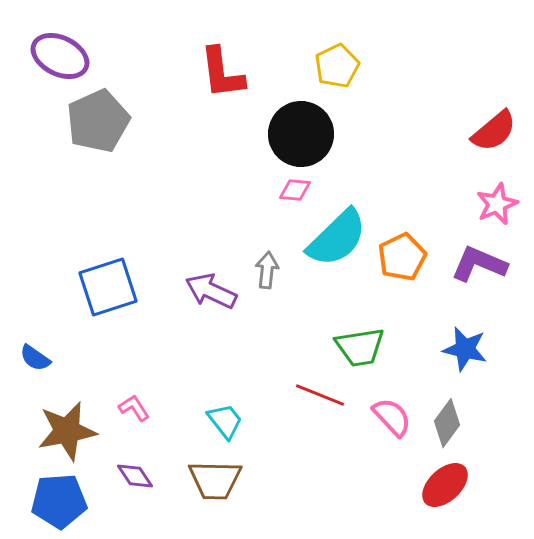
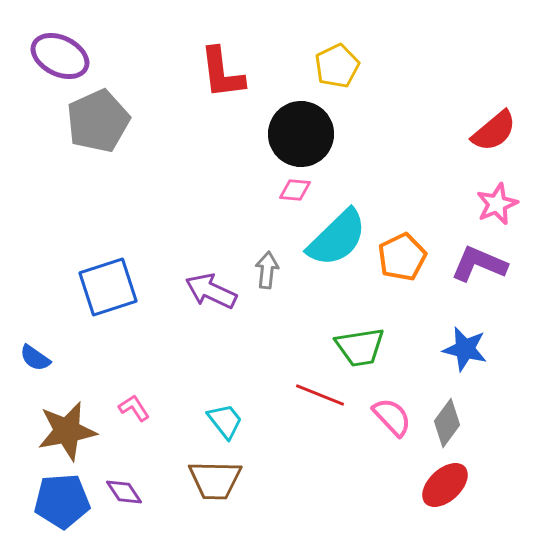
purple diamond: moved 11 px left, 16 px down
blue pentagon: moved 3 px right
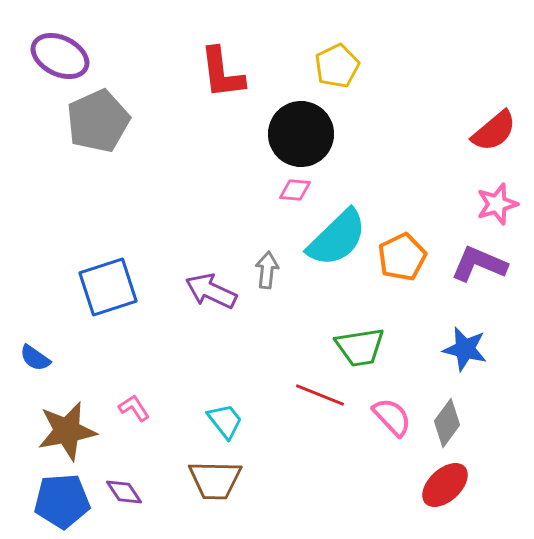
pink star: rotated 6 degrees clockwise
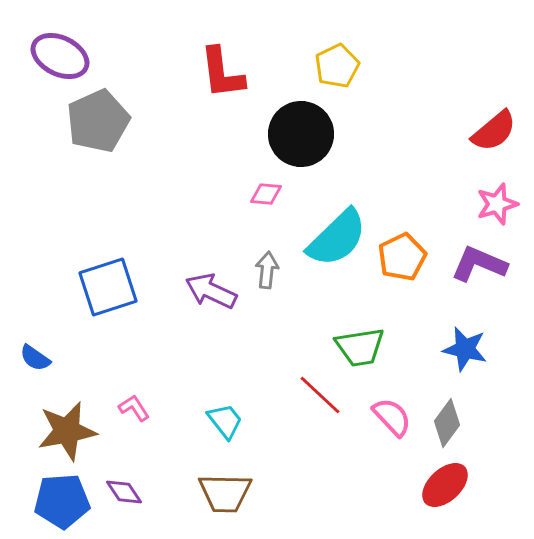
pink diamond: moved 29 px left, 4 px down
red line: rotated 21 degrees clockwise
brown trapezoid: moved 10 px right, 13 px down
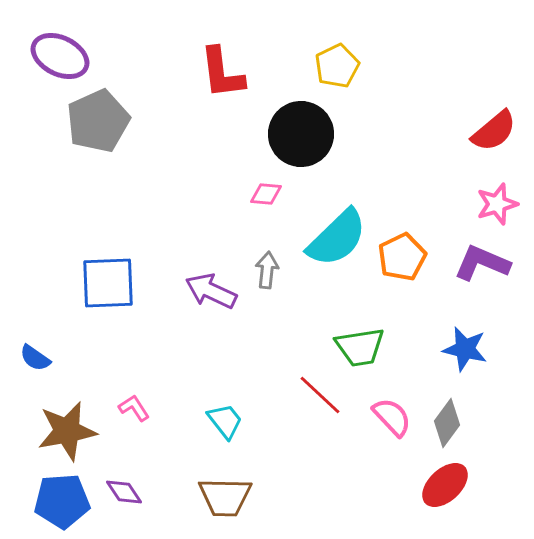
purple L-shape: moved 3 px right, 1 px up
blue square: moved 4 px up; rotated 16 degrees clockwise
brown trapezoid: moved 4 px down
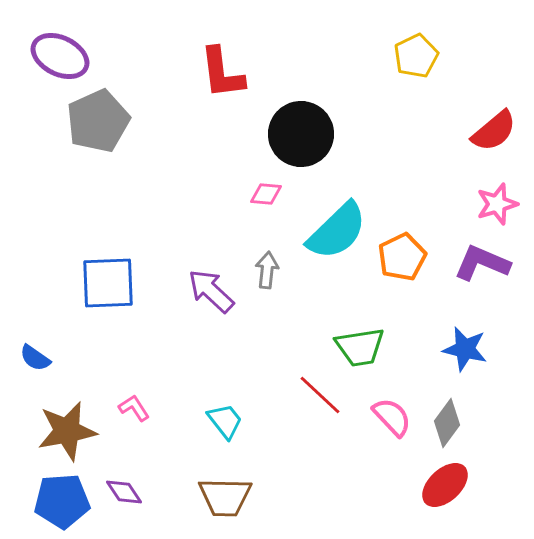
yellow pentagon: moved 79 px right, 10 px up
cyan semicircle: moved 7 px up
purple arrow: rotated 18 degrees clockwise
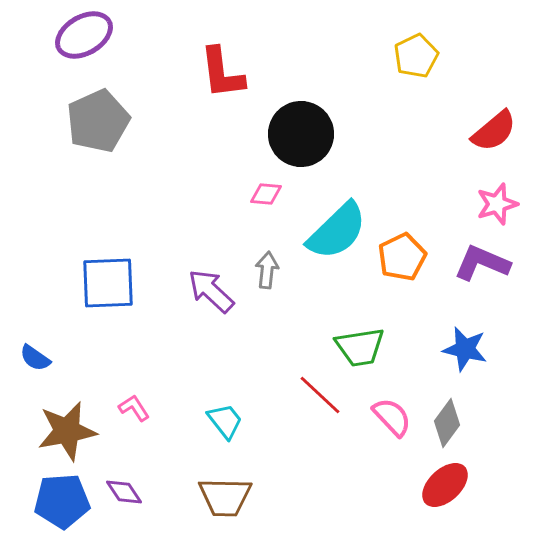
purple ellipse: moved 24 px right, 21 px up; rotated 56 degrees counterclockwise
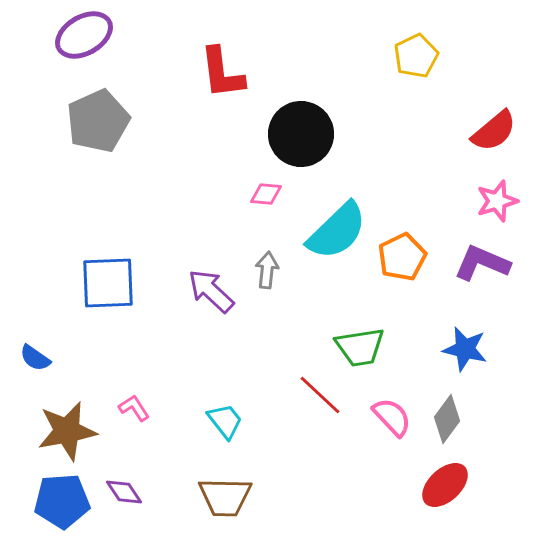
pink star: moved 3 px up
gray diamond: moved 4 px up
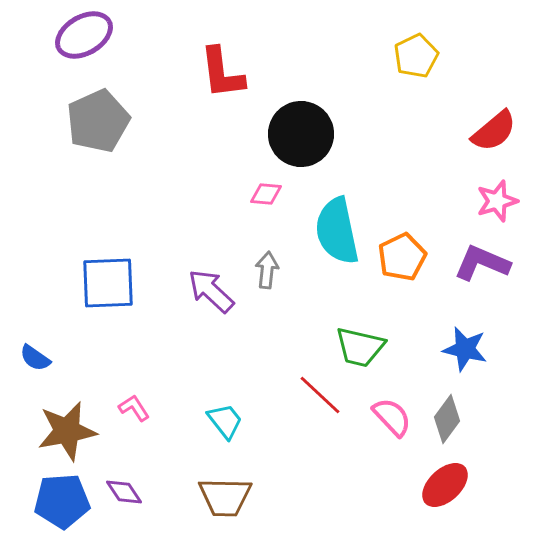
cyan semicircle: rotated 122 degrees clockwise
green trapezoid: rotated 22 degrees clockwise
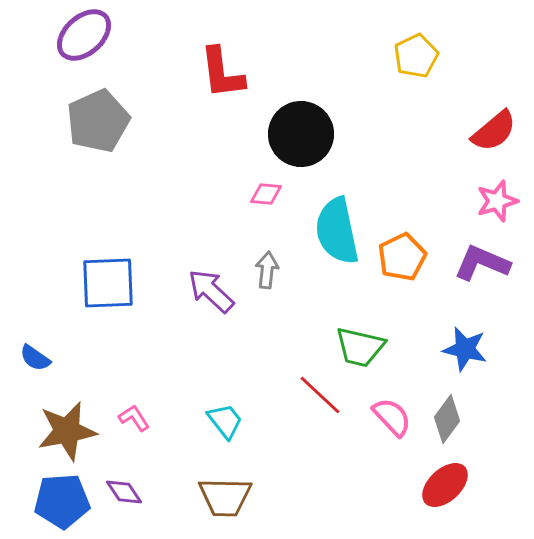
purple ellipse: rotated 12 degrees counterclockwise
pink L-shape: moved 10 px down
